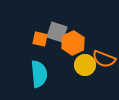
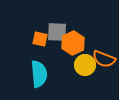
gray square: rotated 15 degrees counterclockwise
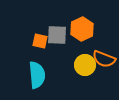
gray square: moved 3 px down
orange square: moved 2 px down
orange hexagon: moved 9 px right, 14 px up
cyan semicircle: moved 2 px left, 1 px down
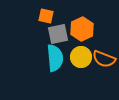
gray square: moved 1 px right, 1 px up; rotated 15 degrees counterclockwise
orange square: moved 6 px right, 25 px up
yellow circle: moved 4 px left, 8 px up
cyan semicircle: moved 18 px right, 17 px up
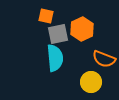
yellow circle: moved 10 px right, 25 px down
